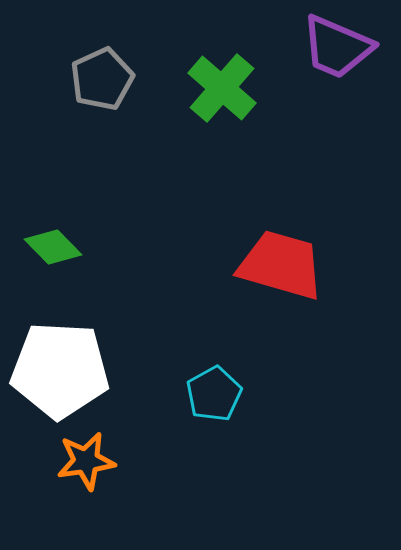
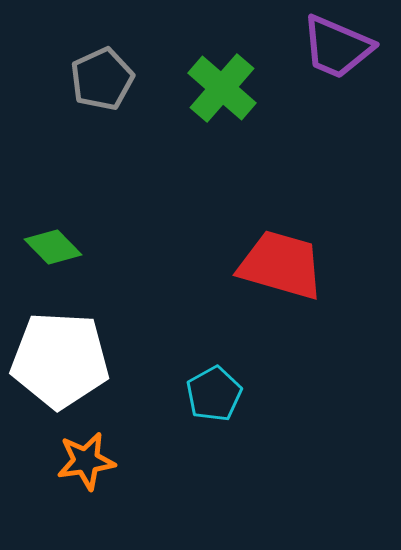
white pentagon: moved 10 px up
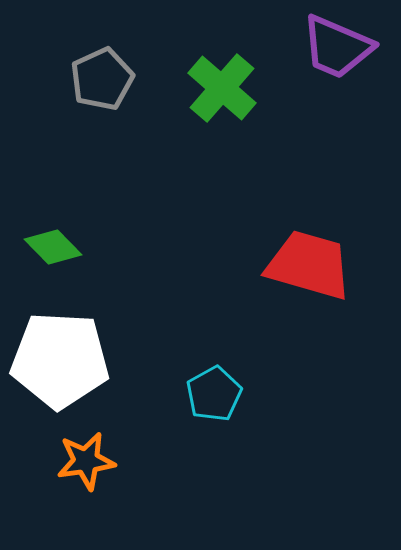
red trapezoid: moved 28 px right
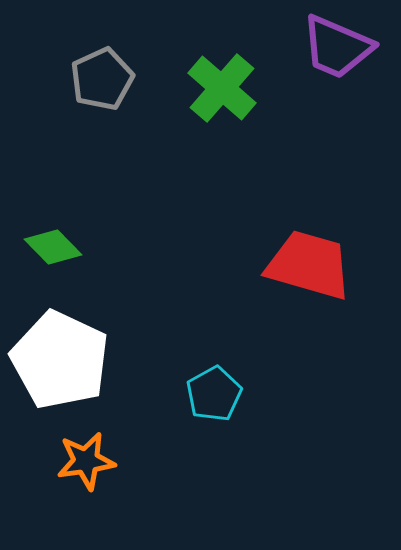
white pentagon: rotated 22 degrees clockwise
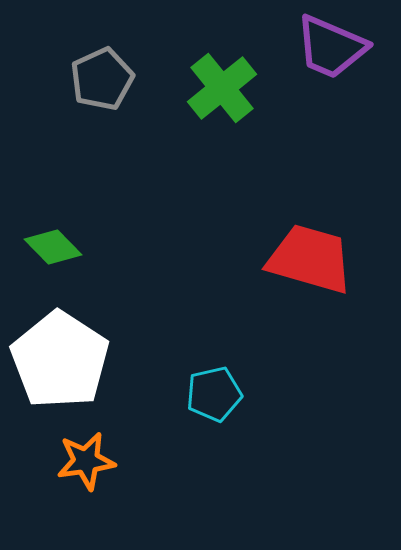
purple trapezoid: moved 6 px left
green cross: rotated 10 degrees clockwise
red trapezoid: moved 1 px right, 6 px up
white pentagon: rotated 8 degrees clockwise
cyan pentagon: rotated 16 degrees clockwise
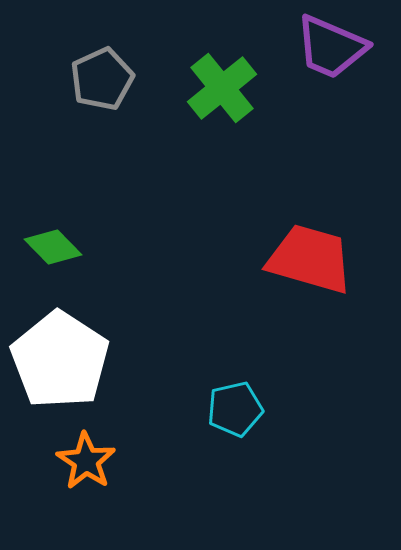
cyan pentagon: moved 21 px right, 15 px down
orange star: rotated 30 degrees counterclockwise
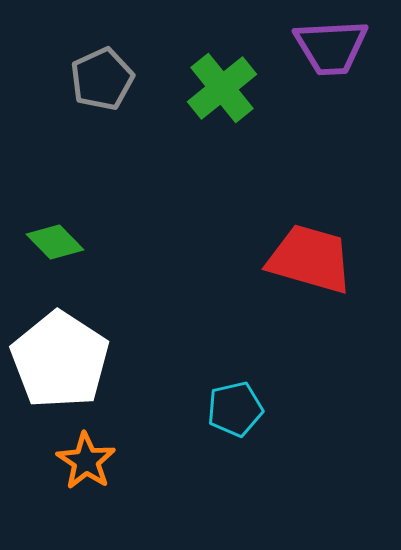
purple trapezoid: rotated 26 degrees counterclockwise
green diamond: moved 2 px right, 5 px up
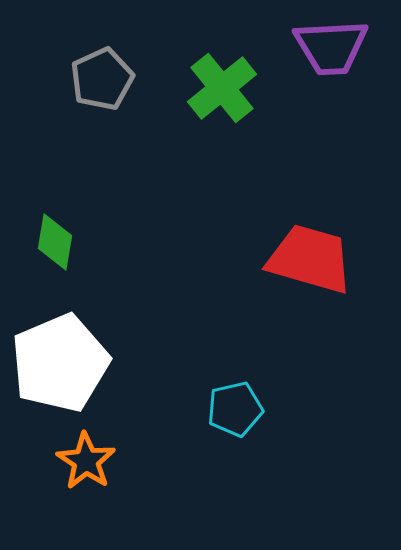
green diamond: rotated 54 degrees clockwise
white pentagon: moved 3 px down; rotated 16 degrees clockwise
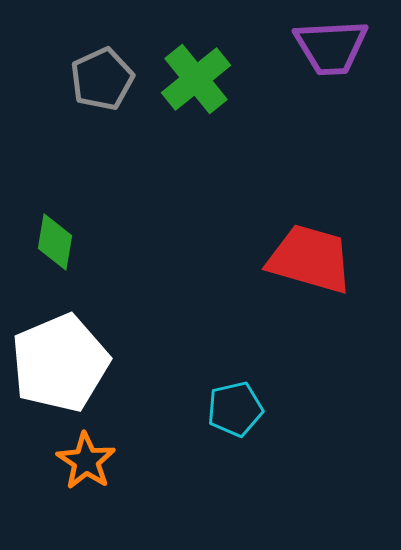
green cross: moved 26 px left, 9 px up
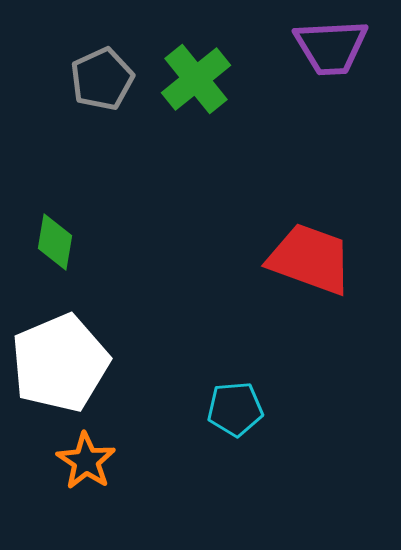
red trapezoid: rotated 4 degrees clockwise
cyan pentagon: rotated 8 degrees clockwise
